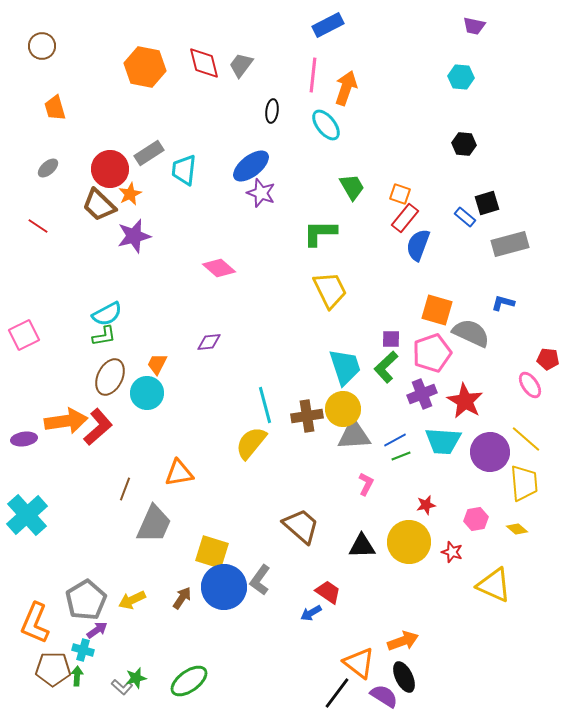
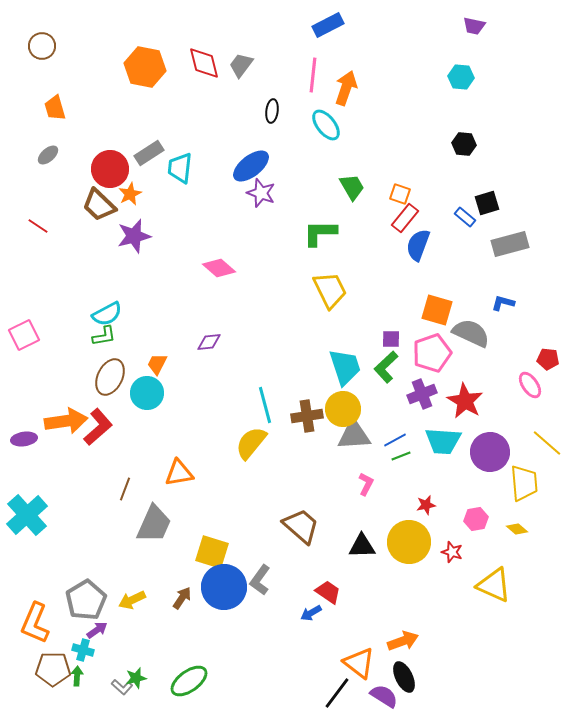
gray ellipse at (48, 168): moved 13 px up
cyan trapezoid at (184, 170): moved 4 px left, 2 px up
yellow line at (526, 439): moved 21 px right, 4 px down
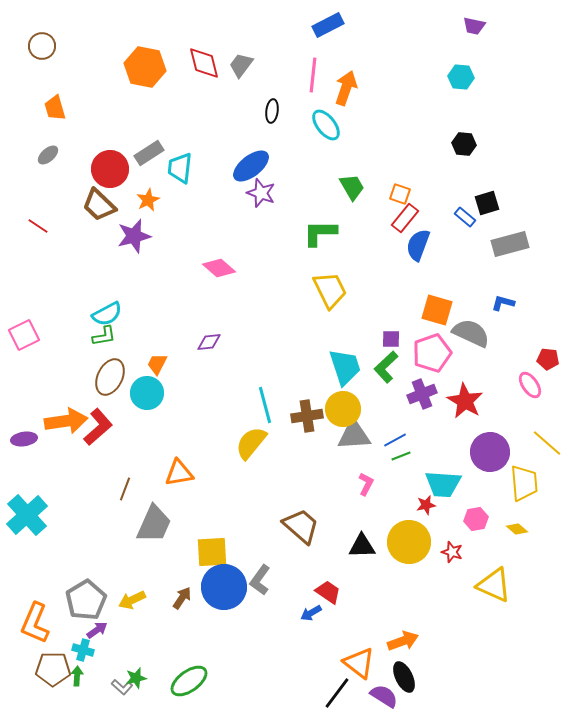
orange star at (130, 194): moved 18 px right, 6 px down
cyan trapezoid at (443, 441): moved 43 px down
yellow square at (212, 552): rotated 20 degrees counterclockwise
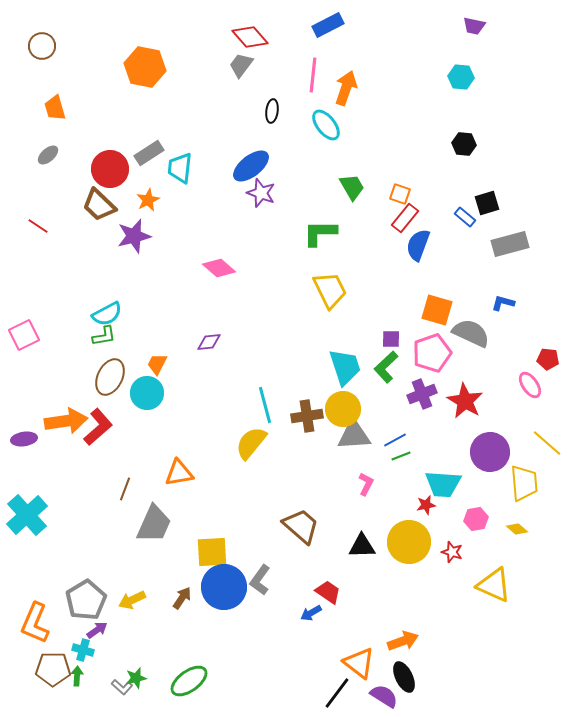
red diamond at (204, 63): moved 46 px right, 26 px up; rotated 27 degrees counterclockwise
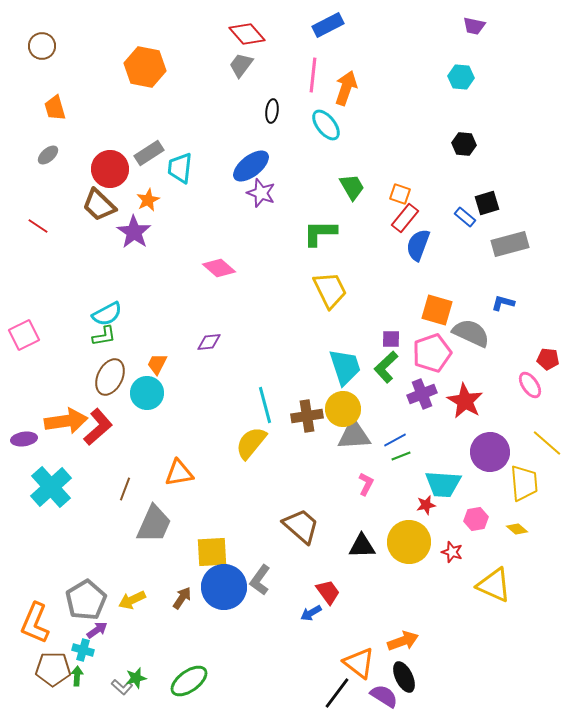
red diamond at (250, 37): moved 3 px left, 3 px up
purple star at (134, 236): moved 4 px up; rotated 24 degrees counterclockwise
cyan cross at (27, 515): moved 24 px right, 28 px up
red trapezoid at (328, 592): rotated 20 degrees clockwise
